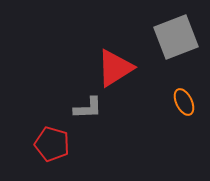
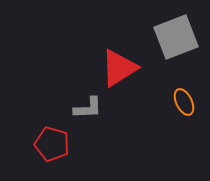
red triangle: moved 4 px right
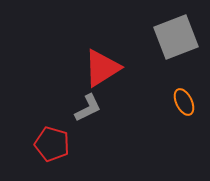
red triangle: moved 17 px left
gray L-shape: rotated 24 degrees counterclockwise
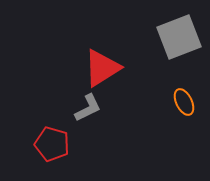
gray square: moved 3 px right
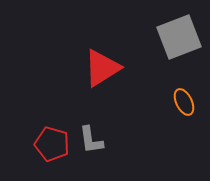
gray L-shape: moved 3 px right, 32 px down; rotated 108 degrees clockwise
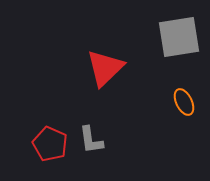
gray square: rotated 12 degrees clockwise
red triangle: moved 3 px right; rotated 12 degrees counterclockwise
red pentagon: moved 2 px left; rotated 8 degrees clockwise
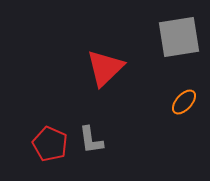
orange ellipse: rotated 68 degrees clockwise
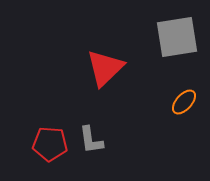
gray square: moved 2 px left
red pentagon: rotated 20 degrees counterclockwise
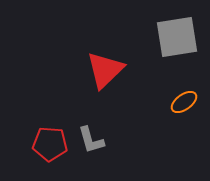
red triangle: moved 2 px down
orange ellipse: rotated 12 degrees clockwise
gray L-shape: rotated 8 degrees counterclockwise
